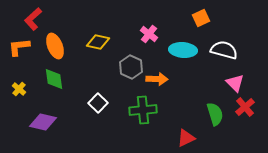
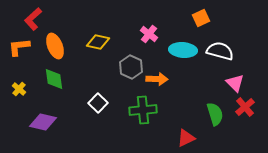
white semicircle: moved 4 px left, 1 px down
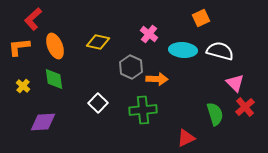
yellow cross: moved 4 px right, 3 px up
purple diamond: rotated 16 degrees counterclockwise
